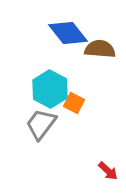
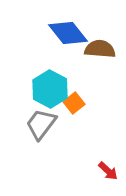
orange square: rotated 25 degrees clockwise
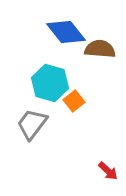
blue diamond: moved 2 px left, 1 px up
cyan hexagon: moved 6 px up; rotated 12 degrees counterclockwise
orange square: moved 2 px up
gray trapezoid: moved 9 px left
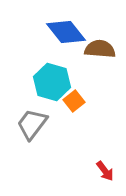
cyan hexagon: moved 2 px right, 1 px up
red arrow: moved 3 px left; rotated 10 degrees clockwise
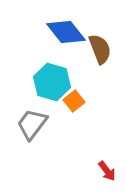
brown semicircle: rotated 64 degrees clockwise
red arrow: moved 2 px right
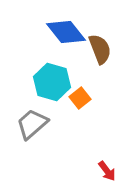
orange square: moved 6 px right, 3 px up
gray trapezoid: rotated 12 degrees clockwise
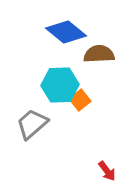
blue diamond: rotated 12 degrees counterclockwise
brown semicircle: moved 1 px left, 5 px down; rotated 72 degrees counterclockwise
cyan hexagon: moved 8 px right, 3 px down; rotated 18 degrees counterclockwise
orange square: moved 2 px down
